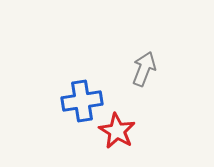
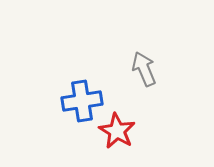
gray arrow: rotated 44 degrees counterclockwise
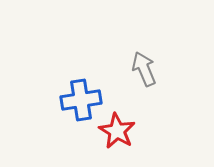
blue cross: moved 1 px left, 1 px up
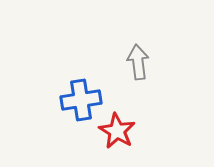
gray arrow: moved 6 px left, 7 px up; rotated 16 degrees clockwise
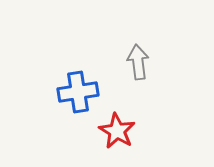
blue cross: moved 3 px left, 8 px up
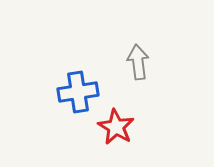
red star: moved 1 px left, 4 px up
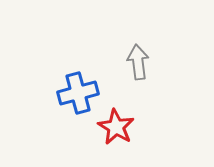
blue cross: moved 1 px down; rotated 6 degrees counterclockwise
